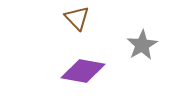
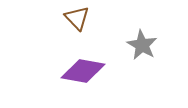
gray star: rotated 12 degrees counterclockwise
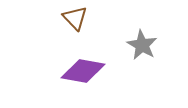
brown triangle: moved 2 px left
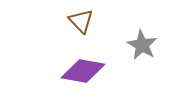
brown triangle: moved 6 px right, 3 px down
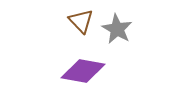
gray star: moved 25 px left, 16 px up
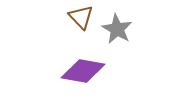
brown triangle: moved 4 px up
